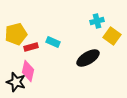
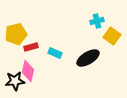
cyan rectangle: moved 2 px right, 11 px down
black star: moved 1 px left, 1 px up; rotated 24 degrees counterclockwise
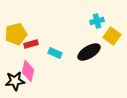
red rectangle: moved 3 px up
black ellipse: moved 1 px right, 6 px up
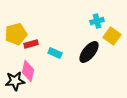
black ellipse: rotated 20 degrees counterclockwise
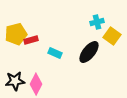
cyan cross: moved 1 px down
red rectangle: moved 4 px up
pink diamond: moved 8 px right, 13 px down; rotated 15 degrees clockwise
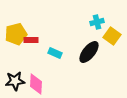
red rectangle: rotated 16 degrees clockwise
pink diamond: rotated 25 degrees counterclockwise
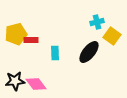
cyan rectangle: rotated 64 degrees clockwise
pink diamond: rotated 40 degrees counterclockwise
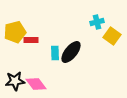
yellow pentagon: moved 1 px left, 2 px up
black ellipse: moved 18 px left
